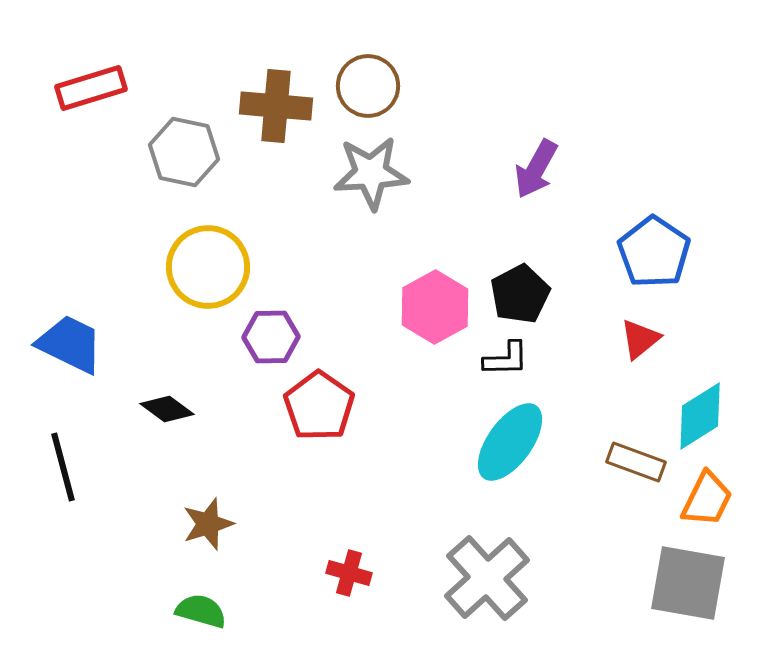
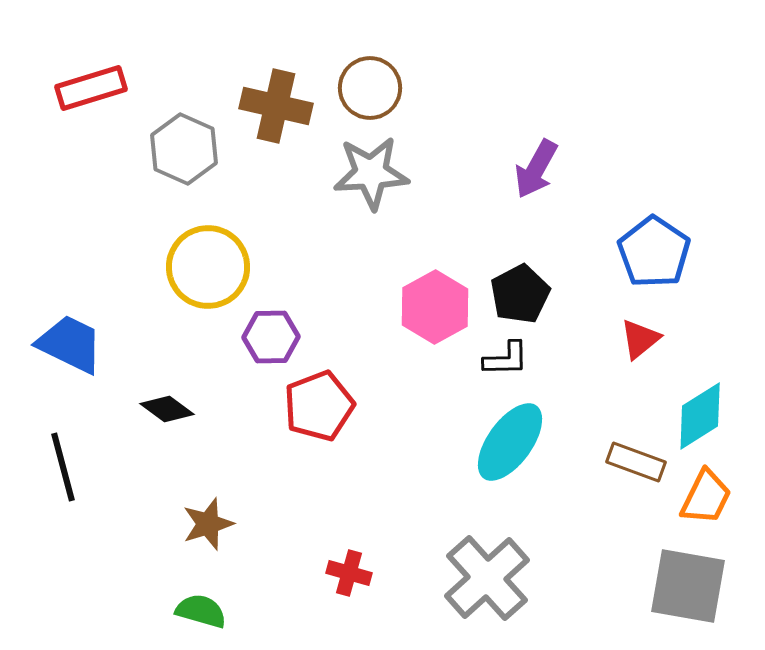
brown circle: moved 2 px right, 2 px down
brown cross: rotated 8 degrees clockwise
gray hexagon: moved 3 px up; rotated 12 degrees clockwise
red pentagon: rotated 16 degrees clockwise
orange trapezoid: moved 1 px left, 2 px up
gray square: moved 3 px down
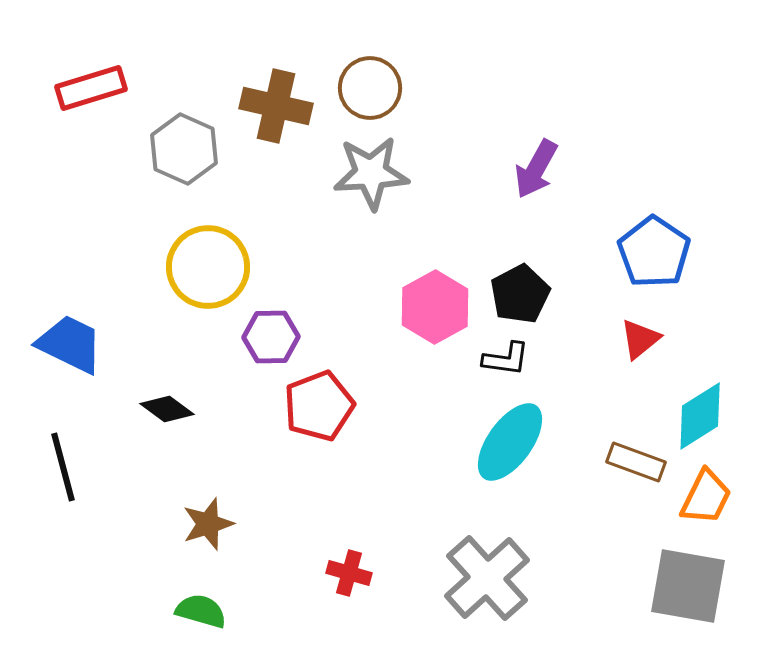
black L-shape: rotated 9 degrees clockwise
